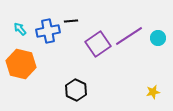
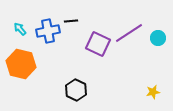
purple line: moved 3 px up
purple square: rotated 30 degrees counterclockwise
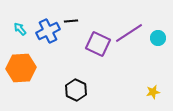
blue cross: rotated 15 degrees counterclockwise
orange hexagon: moved 4 px down; rotated 16 degrees counterclockwise
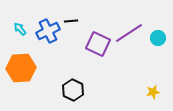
black hexagon: moved 3 px left
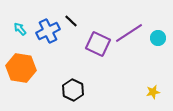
black line: rotated 48 degrees clockwise
orange hexagon: rotated 12 degrees clockwise
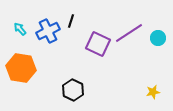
black line: rotated 64 degrees clockwise
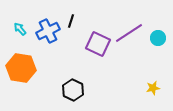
yellow star: moved 4 px up
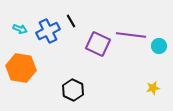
black line: rotated 48 degrees counterclockwise
cyan arrow: rotated 152 degrees clockwise
purple line: moved 2 px right, 2 px down; rotated 40 degrees clockwise
cyan circle: moved 1 px right, 8 px down
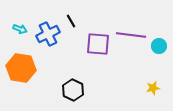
blue cross: moved 3 px down
purple square: rotated 20 degrees counterclockwise
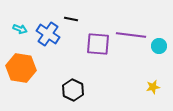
black line: moved 2 px up; rotated 48 degrees counterclockwise
blue cross: rotated 30 degrees counterclockwise
yellow star: moved 1 px up
